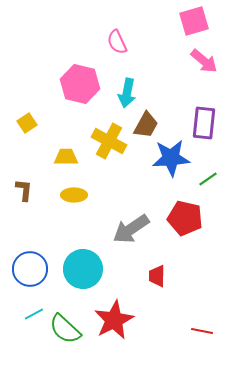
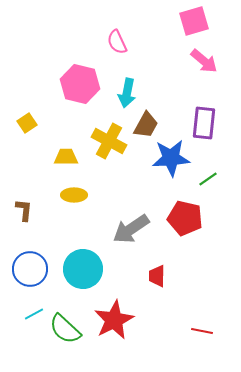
brown L-shape: moved 20 px down
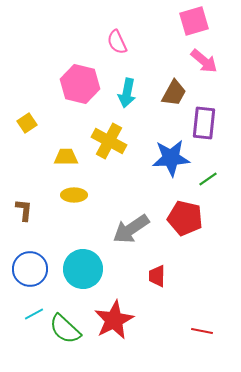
brown trapezoid: moved 28 px right, 32 px up
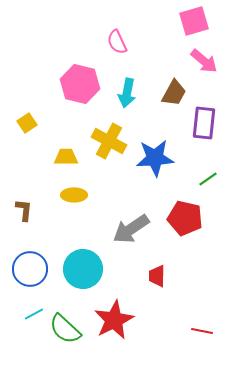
blue star: moved 16 px left
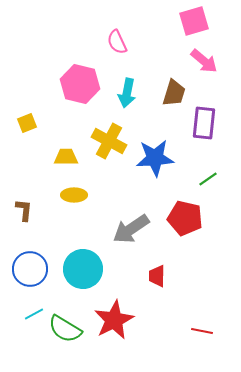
brown trapezoid: rotated 12 degrees counterclockwise
yellow square: rotated 12 degrees clockwise
green semicircle: rotated 12 degrees counterclockwise
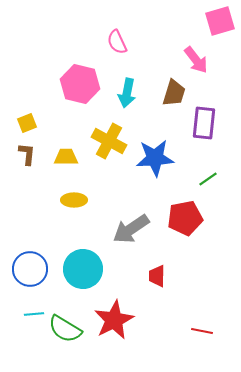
pink square: moved 26 px right
pink arrow: moved 8 px left, 1 px up; rotated 12 degrees clockwise
yellow ellipse: moved 5 px down
brown L-shape: moved 3 px right, 56 px up
red pentagon: rotated 24 degrees counterclockwise
cyan line: rotated 24 degrees clockwise
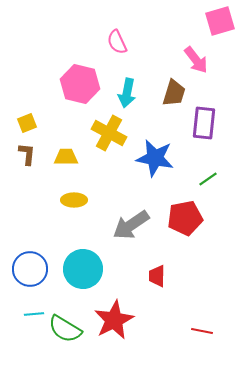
yellow cross: moved 8 px up
blue star: rotated 15 degrees clockwise
gray arrow: moved 4 px up
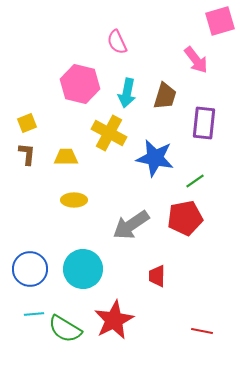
brown trapezoid: moved 9 px left, 3 px down
green line: moved 13 px left, 2 px down
